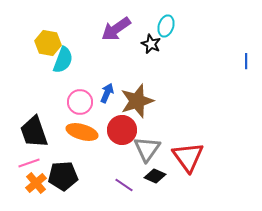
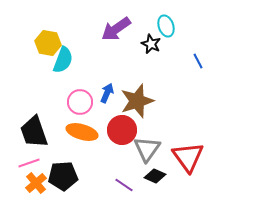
cyan ellipse: rotated 35 degrees counterclockwise
blue line: moved 48 px left; rotated 28 degrees counterclockwise
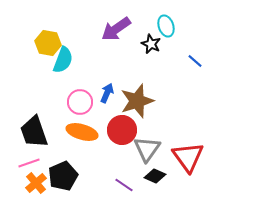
blue line: moved 3 px left; rotated 21 degrees counterclockwise
black pentagon: rotated 20 degrees counterclockwise
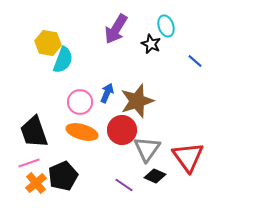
purple arrow: rotated 24 degrees counterclockwise
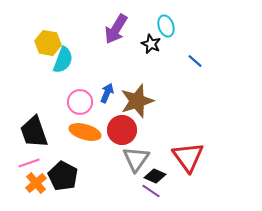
orange ellipse: moved 3 px right
gray triangle: moved 11 px left, 10 px down
black pentagon: rotated 20 degrees counterclockwise
purple line: moved 27 px right, 6 px down
